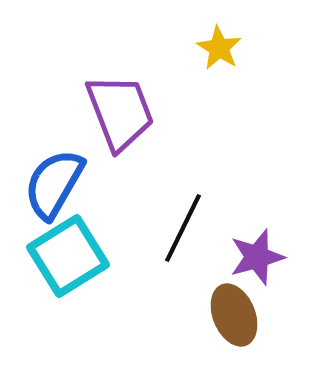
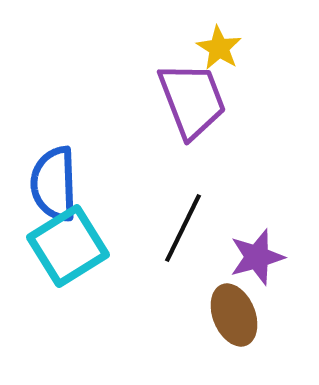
purple trapezoid: moved 72 px right, 12 px up
blue semicircle: rotated 32 degrees counterclockwise
cyan square: moved 10 px up
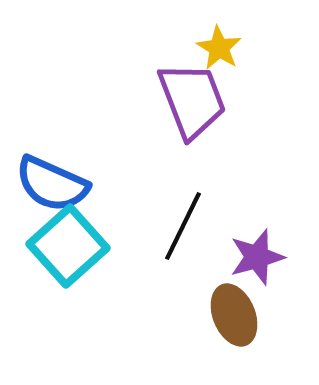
blue semicircle: moved 2 px left; rotated 64 degrees counterclockwise
black line: moved 2 px up
cyan square: rotated 10 degrees counterclockwise
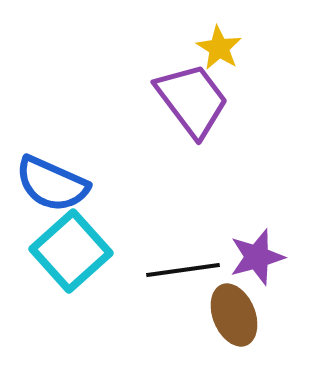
purple trapezoid: rotated 16 degrees counterclockwise
black line: moved 44 px down; rotated 56 degrees clockwise
cyan square: moved 3 px right, 5 px down
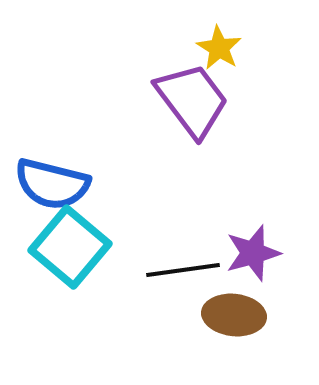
blue semicircle: rotated 10 degrees counterclockwise
cyan square: moved 1 px left, 4 px up; rotated 8 degrees counterclockwise
purple star: moved 4 px left, 4 px up
brown ellipse: rotated 62 degrees counterclockwise
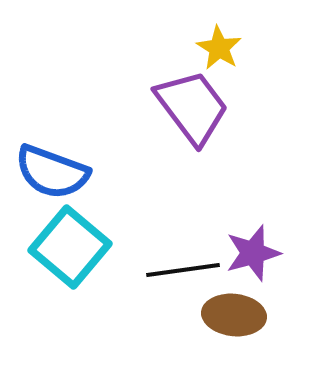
purple trapezoid: moved 7 px down
blue semicircle: moved 12 px up; rotated 6 degrees clockwise
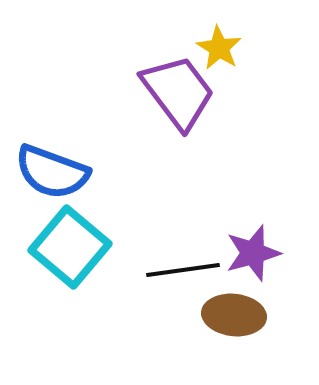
purple trapezoid: moved 14 px left, 15 px up
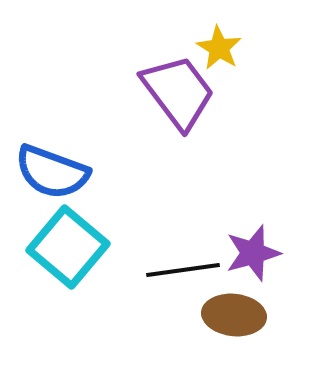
cyan square: moved 2 px left
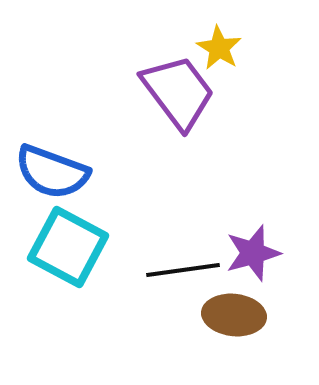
cyan square: rotated 12 degrees counterclockwise
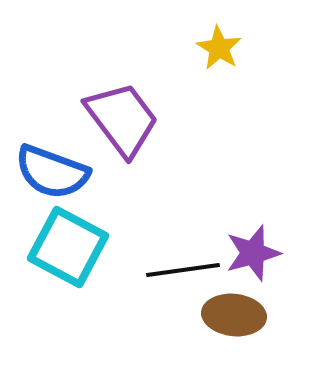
purple trapezoid: moved 56 px left, 27 px down
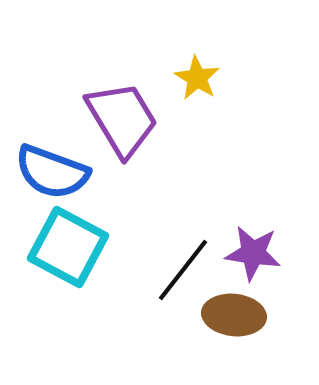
yellow star: moved 22 px left, 30 px down
purple trapezoid: rotated 6 degrees clockwise
purple star: rotated 24 degrees clockwise
black line: rotated 44 degrees counterclockwise
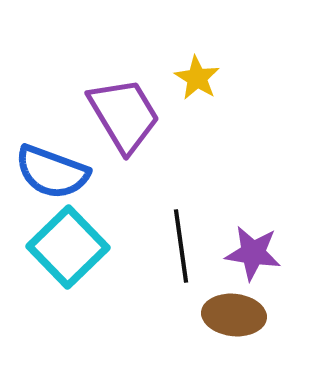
purple trapezoid: moved 2 px right, 4 px up
cyan square: rotated 18 degrees clockwise
black line: moved 2 px left, 24 px up; rotated 46 degrees counterclockwise
